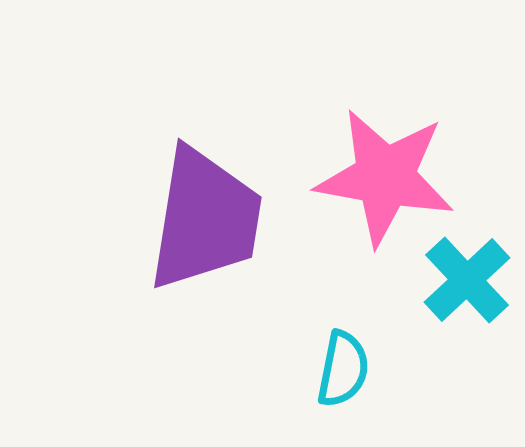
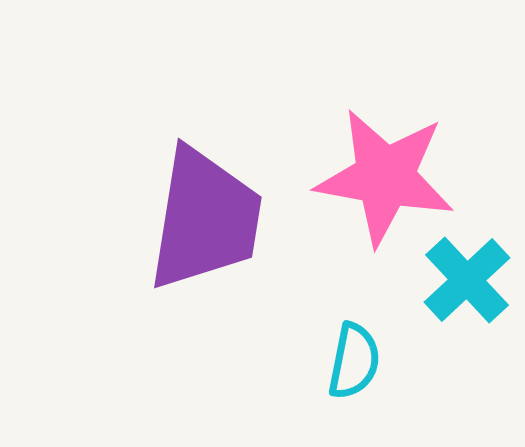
cyan semicircle: moved 11 px right, 8 px up
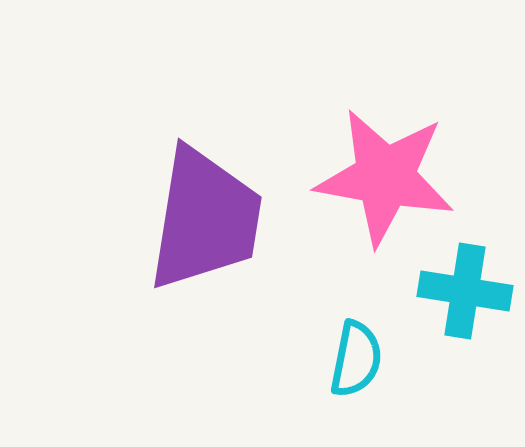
cyan cross: moved 2 px left, 11 px down; rotated 38 degrees counterclockwise
cyan semicircle: moved 2 px right, 2 px up
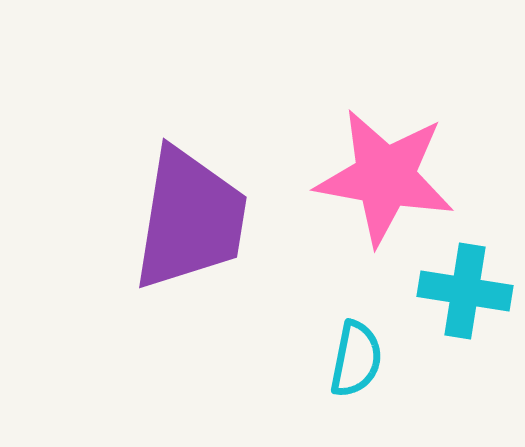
purple trapezoid: moved 15 px left
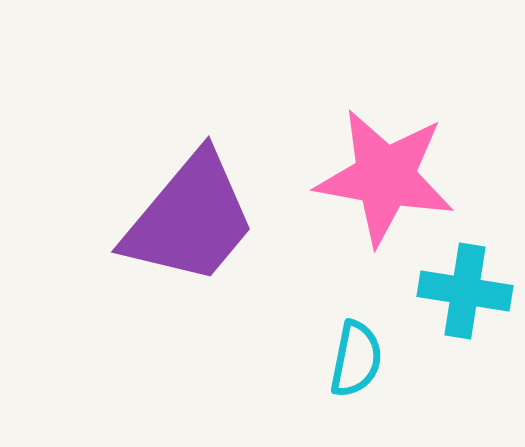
purple trapezoid: rotated 31 degrees clockwise
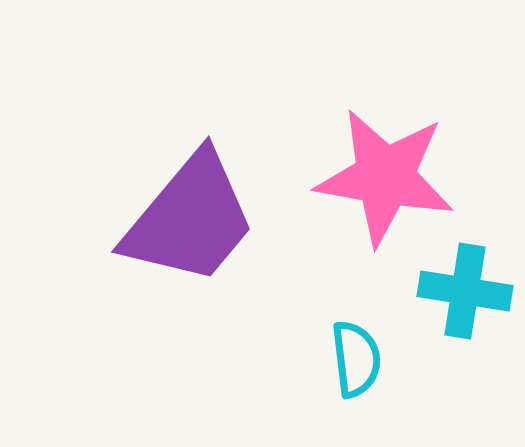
cyan semicircle: rotated 18 degrees counterclockwise
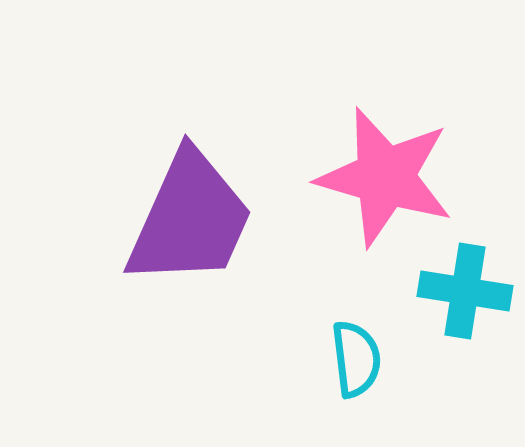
pink star: rotated 6 degrees clockwise
purple trapezoid: rotated 16 degrees counterclockwise
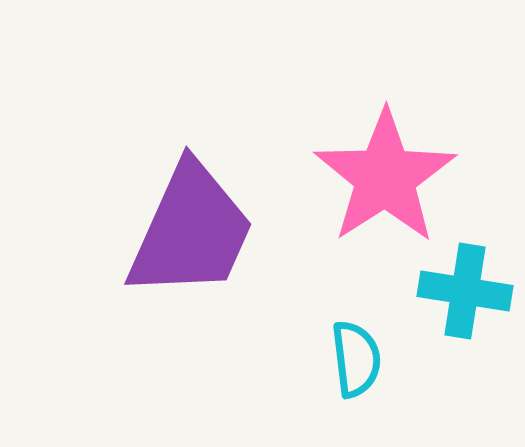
pink star: rotated 23 degrees clockwise
purple trapezoid: moved 1 px right, 12 px down
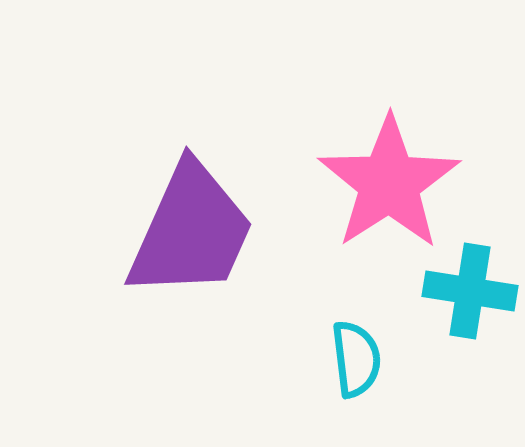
pink star: moved 4 px right, 6 px down
cyan cross: moved 5 px right
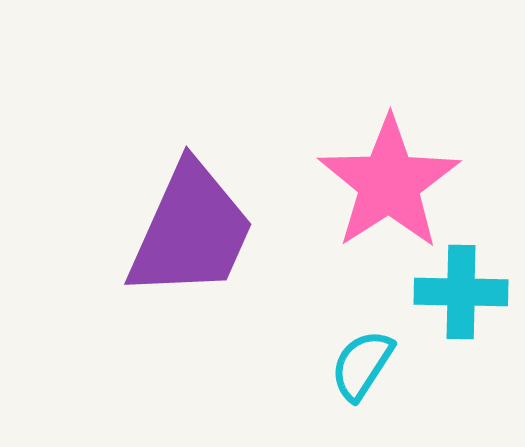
cyan cross: moved 9 px left, 1 px down; rotated 8 degrees counterclockwise
cyan semicircle: moved 6 px right, 6 px down; rotated 140 degrees counterclockwise
